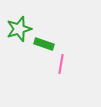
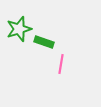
green rectangle: moved 2 px up
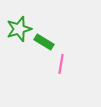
green rectangle: rotated 12 degrees clockwise
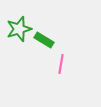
green rectangle: moved 2 px up
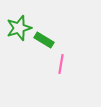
green star: moved 1 px up
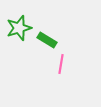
green rectangle: moved 3 px right
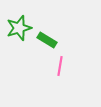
pink line: moved 1 px left, 2 px down
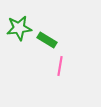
green star: rotated 10 degrees clockwise
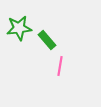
green rectangle: rotated 18 degrees clockwise
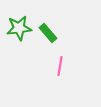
green rectangle: moved 1 px right, 7 px up
